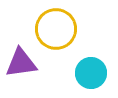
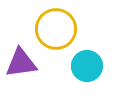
cyan circle: moved 4 px left, 7 px up
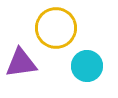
yellow circle: moved 1 px up
